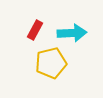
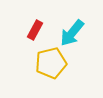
cyan arrow: rotated 132 degrees clockwise
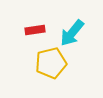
red rectangle: rotated 54 degrees clockwise
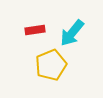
yellow pentagon: moved 2 px down; rotated 8 degrees counterclockwise
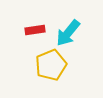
cyan arrow: moved 4 px left
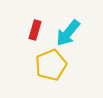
red rectangle: rotated 66 degrees counterclockwise
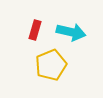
cyan arrow: moved 3 px right, 1 px up; rotated 116 degrees counterclockwise
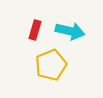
cyan arrow: moved 1 px left, 1 px up
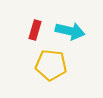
yellow pentagon: rotated 28 degrees clockwise
